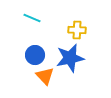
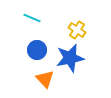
yellow cross: rotated 30 degrees clockwise
blue circle: moved 2 px right, 5 px up
orange triangle: moved 3 px down
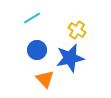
cyan line: rotated 54 degrees counterclockwise
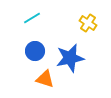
yellow cross: moved 11 px right, 7 px up
blue circle: moved 2 px left, 1 px down
orange triangle: rotated 30 degrees counterclockwise
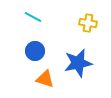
cyan line: moved 1 px right, 1 px up; rotated 60 degrees clockwise
yellow cross: rotated 24 degrees counterclockwise
blue star: moved 8 px right, 5 px down
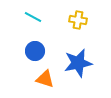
yellow cross: moved 10 px left, 3 px up
